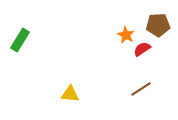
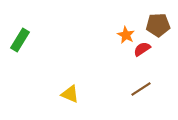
yellow triangle: rotated 18 degrees clockwise
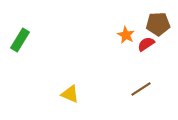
brown pentagon: moved 1 px up
red semicircle: moved 4 px right, 5 px up
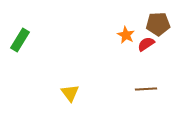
brown line: moved 5 px right; rotated 30 degrees clockwise
yellow triangle: moved 1 px up; rotated 30 degrees clockwise
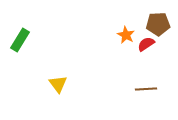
yellow triangle: moved 12 px left, 9 px up
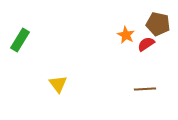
brown pentagon: rotated 15 degrees clockwise
brown line: moved 1 px left
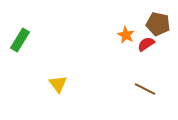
brown line: rotated 30 degrees clockwise
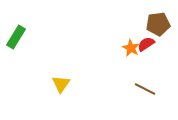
brown pentagon: rotated 20 degrees counterclockwise
orange star: moved 5 px right, 13 px down
green rectangle: moved 4 px left, 3 px up
yellow triangle: moved 3 px right; rotated 12 degrees clockwise
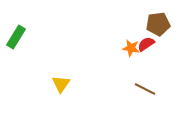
orange star: rotated 18 degrees counterclockwise
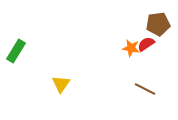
green rectangle: moved 14 px down
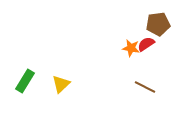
green rectangle: moved 9 px right, 30 px down
yellow triangle: rotated 12 degrees clockwise
brown line: moved 2 px up
